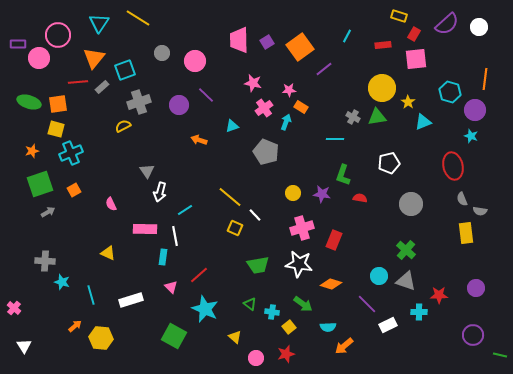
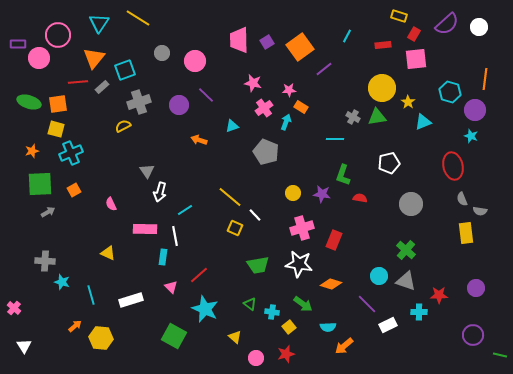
green square at (40, 184): rotated 16 degrees clockwise
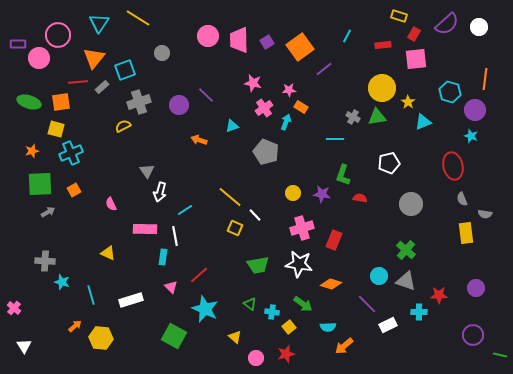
pink circle at (195, 61): moved 13 px right, 25 px up
orange square at (58, 104): moved 3 px right, 2 px up
gray semicircle at (480, 211): moved 5 px right, 3 px down
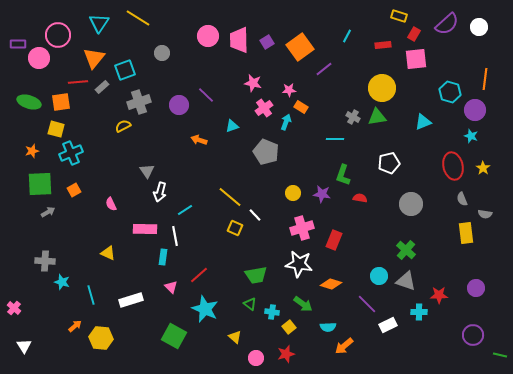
yellow star at (408, 102): moved 75 px right, 66 px down
green trapezoid at (258, 265): moved 2 px left, 10 px down
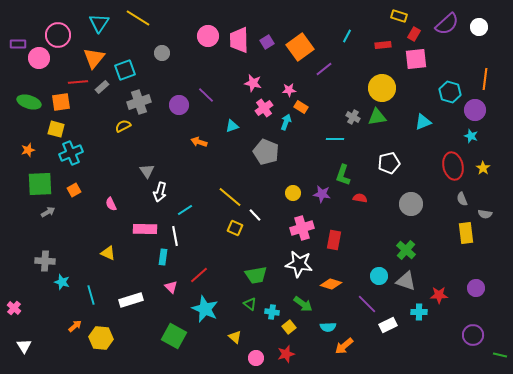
orange arrow at (199, 140): moved 2 px down
orange star at (32, 151): moved 4 px left, 1 px up
red rectangle at (334, 240): rotated 12 degrees counterclockwise
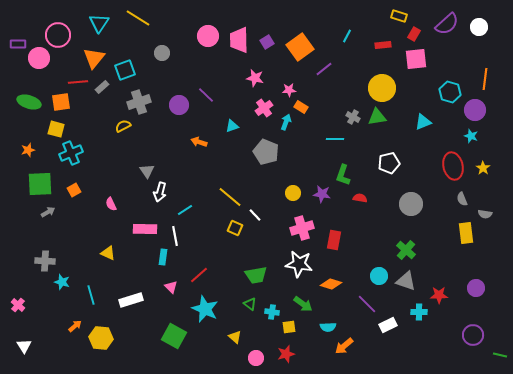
pink star at (253, 83): moved 2 px right, 5 px up
pink cross at (14, 308): moved 4 px right, 3 px up
yellow square at (289, 327): rotated 32 degrees clockwise
